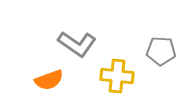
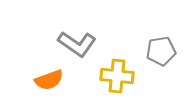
gray pentagon: rotated 12 degrees counterclockwise
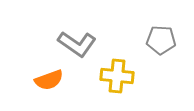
gray pentagon: moved 11 px up; rotated 12 degrees clockwise
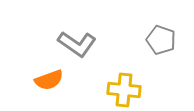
gray pentagon: rotated 16 degrees clockwise
yellow cross: moved 7 px right, 14 px down
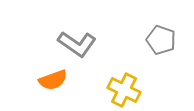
orange semicircle: moved 4 px right
yellow cross: rotated 20 degrees clockwise
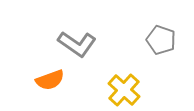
orange semicircle: moved 3 px left
yellow cross: rotated 16 degrees clockwise
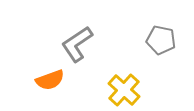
gray pentagon: rotated 8 degrees counterclockwise
gray L-shape: rotated 111 degrees clockwise
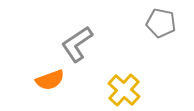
gray pentagon: moved 17 px up
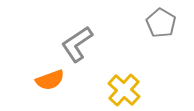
gray pentagon: rotated 20 degrees clockwise
